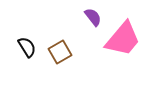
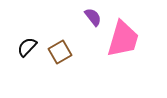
pink trapezoid: rotated 24 degrees counterclockwise
black semicircle: rotated 105 degrees counterclockwise
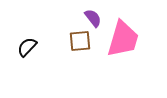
purple semicircle: moved 1 px down
brown square: moved 20 px right, 11 px up; rotated 25 degrees clockwise
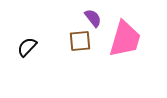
pink trapezoid: moved 2 px right
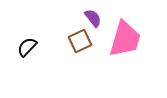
brown square: rotated 20 degrees counterclockwise
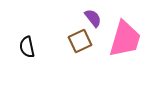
black semicircle: rotated 55 degrees counterclockwise
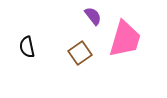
purple semicircle: moved 2 px up
brown square: moved 12 px down; rotated 10 degrees counterclockwise
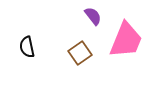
pink trapezoid: moved 1 px right, 1 px down; rotated 6 degrees clockwise
